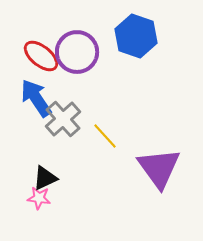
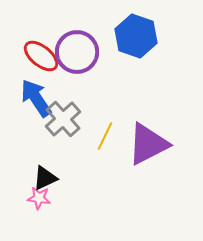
yellow line: rotated 68 degrees clockwise
purple triangle: moved 11 px left, 24 px up; rotated 39 degrees clockwise
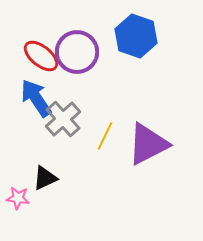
pink star: moved 21 px left
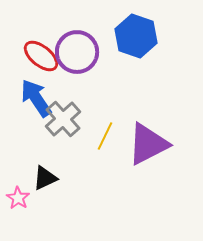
pink star: rotated 25 degrees clockwise
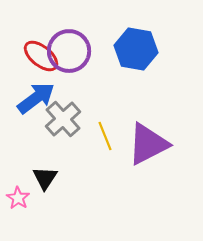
blue hexagon: moved 13 px down; rotated 9 degrees counterclockwise
purple circle: moved 8 px left, 1 px up
blue arrow: rotated 87 degrees clockwise
yellow line: rotated 48 degrees counterclockwise
black triangle: rotated 32 degrees counterclockwise
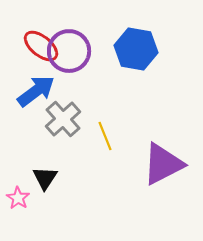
red ellipse: moved 10 px up
blue arrow: moved 7 px up
purple triangle: moved 15 px right, 20 px down
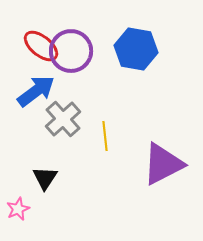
purple circle: moved 2 px right
yellow line: rotated 16 degrees clockwise
pink star: moved 11 px down; rotated 15 degrees clockwise
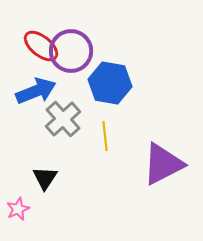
blue hexagon: moved 26 px left, 34 px down
blue arrow: rotated 15 degrees clockwise
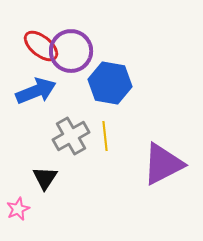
gray cross: moved 8 px right, 17 px down; rotated 12 degrees clockwise
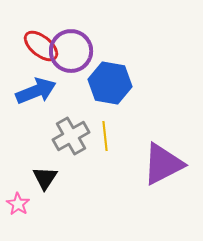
pink star: moved 5 px up; rotated 15 degrees counterclockwise
